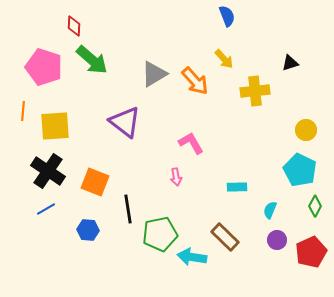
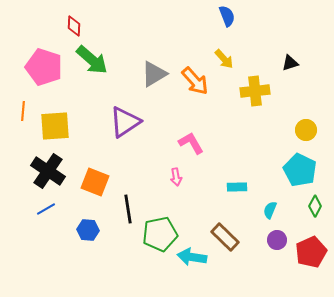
purple triangle: rotated 48 degrees clockwise
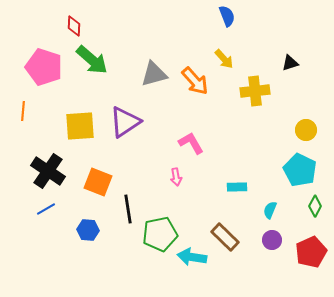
gray triangle: rotated 16 degrees clockwise
yellow square: moved 25 px right
orange square: moved 3 px right
purple circle: moved 5 px left
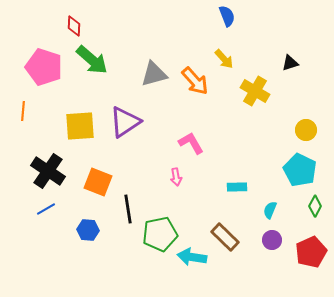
yellow cross: rotated 36 degrees clockwise
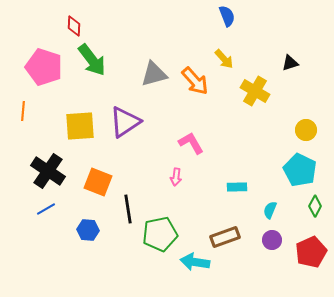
green arrow: rotated 12 degrees clockwise
pink arrow: rotated 18 degrees clockwise
brown rectangle: rotated 64 degrees counterclockwise
cyan arrow: moved 3 px right, 5 px down
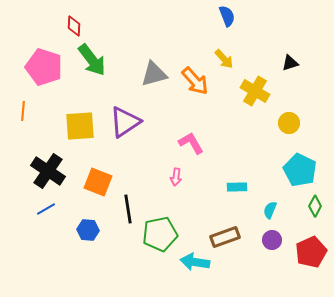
yellow circle: moved 17 px left, 7 px up
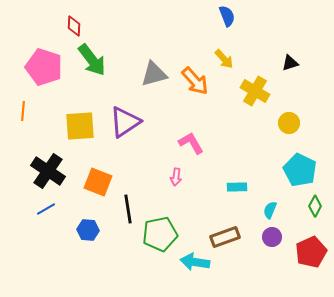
purple circle: moved 3 px up
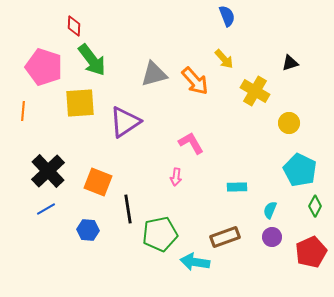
yellow square: moved 23 px up
black cross: rotated 12 degrees clockwise
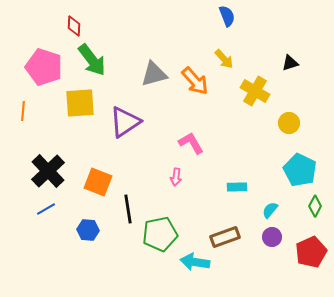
cyan semicircle: rotated 18 degrees clockwise
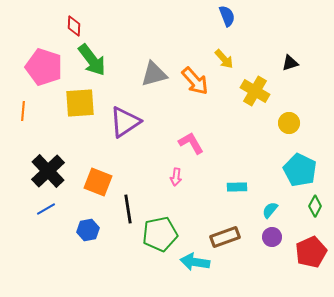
blue hexagon: rotated 15 degrees counterclockwise
